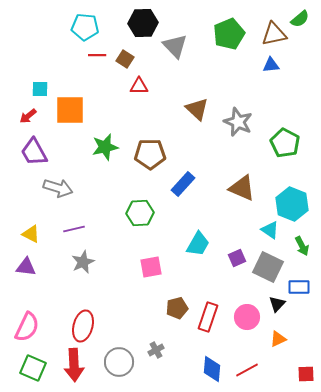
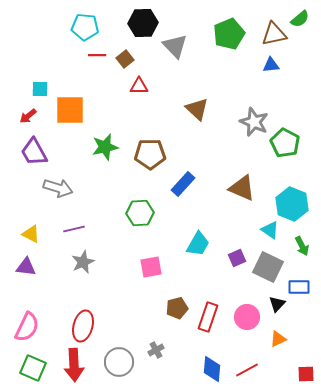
brown square at (125, 59): rotated 18 degrees clockwise
gray star at (238, 122): moved 16 px right
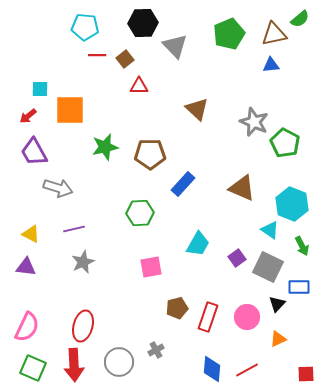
purple square at (237, 258): rotated 12 degrees counterclockwise
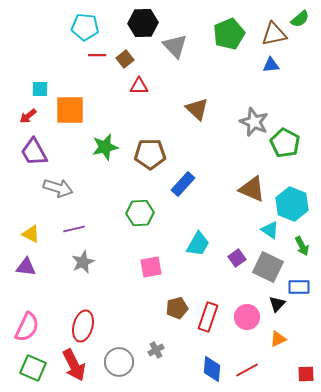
brown triangle at (242, 188): moved 10 px right, 1 px down
red arrow at (74, 365): rotated 24 degrees counterclockwise
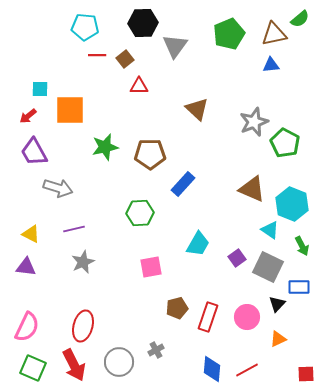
gray triangle at (175, 46): rotated 20 degrees clockwise
gray star at (254, 122): rotated 28 degrees clockwise
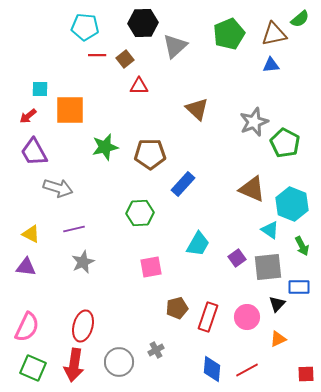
gray triangle at (175, 46): rotated 12 degrees clockwise
gray square at (268, 267): rotated 32 degrees counterclockwise
red arrow at (74, 365): rotated 36 degrees clockwise
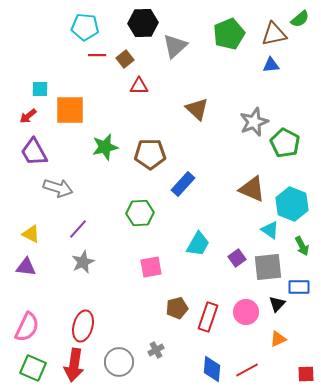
purple line at (74, 229): moved 4 px right; rotated 35 degrees counterclockwise
pink circle at (247, 317): moved 1 px left, 5 px up
